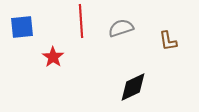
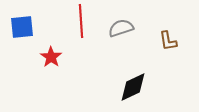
red star: moved 2 px left
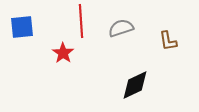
red star: moved 12 px right, 4 px up
black diamond: moved 2 px right, 2 px up
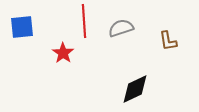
red line: moved 3 px right
black diamond: moved 4 px down
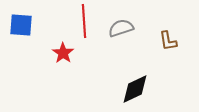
blue square: moved 1 px left, 2 px up; rotated 10 degrees clockwise
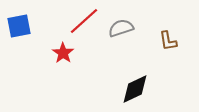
red line: rotated 52 degrees clockwise
blue square: moved 2 px left, 1 px down; rotated 15 degrees counterclockwise
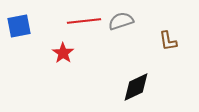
red line: rotated 36 degrees clockwise
gray semicircle: moved 7 px up
black diamond: moved 1 px right, 2 px up
